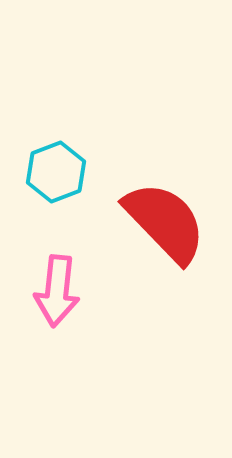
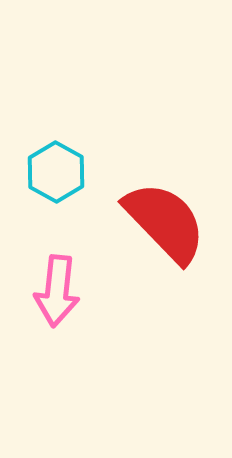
cyan hexagon: rotated 10 degrees counterclockwise
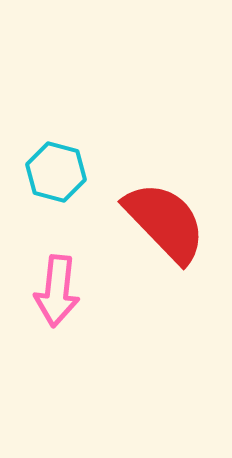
cyan hexagon: rotated 14 degrees counterclockwise
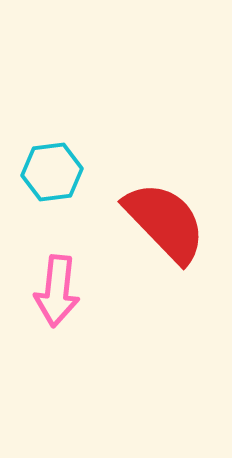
cyan hexagon: moved 4 px left; rotated 22 degrees counterclockwise
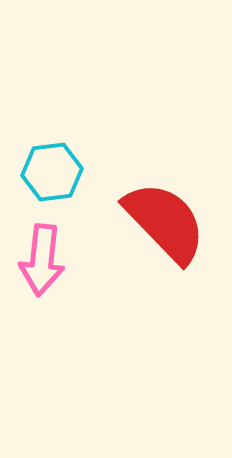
pink arrow: moved 15 px left, 31 px up
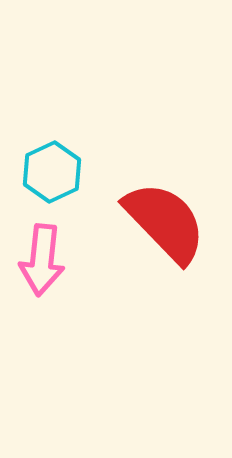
cyan hexagon: rotated 18 degrees counterclockwise
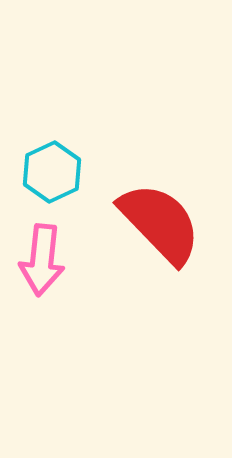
red semicircle: moved 5 px left, 1 px down
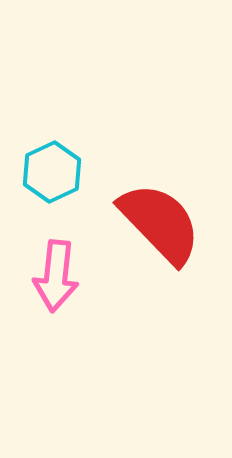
pink arrow: moved 14 px right, 16 px down
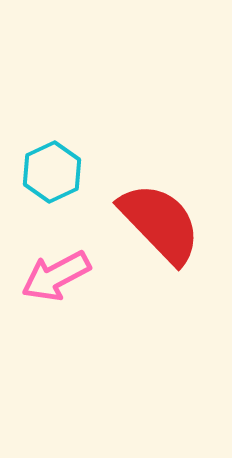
pink arrow: rotated 56 degrees clockwise
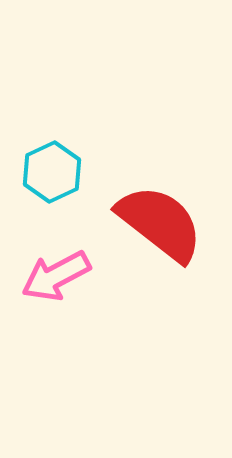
red semicircle: rotated 8 degrees counterclockwise
